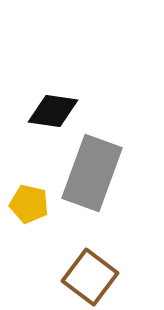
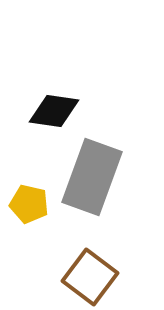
black diamond: moved 1 px right
gray rectangle: moved 4 px down
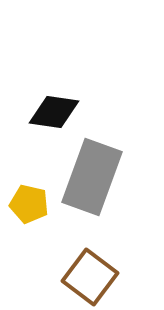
black diamond: moved 1 px down
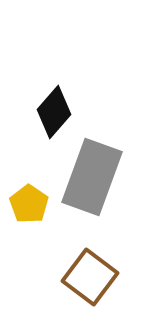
black diamond: rotated 57 degrees counterclockwise
yellow pentagon: rotated 21 degrees clockwise
